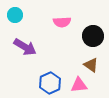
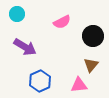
cyan circle: moved 2 px right, 1 px up
pink semicircle: rotated 24 degrees counterclockwise
brown triangle: rotated 35 degrees clockwise
blue hexagon: moved 10 px left, 2 px up
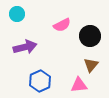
pink semicircle: moved 3 px down
black circle: moved 3 px left
purple arrow: rotated 45 degrees counterclockwise
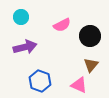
cyan circle: moved 4 px right, 3 px down
blue hexagon: rotated 15 degrees counterclockwise
pink triangle: rotated 30 degrees clockwise
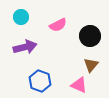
pink semicircle: moved 4 px left
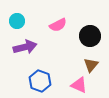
cyan circle: moved 4 px left, 4 px down
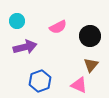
pink semicircle: moved 2 px down
blue hexagon: rotated 20 degrees clockwise
